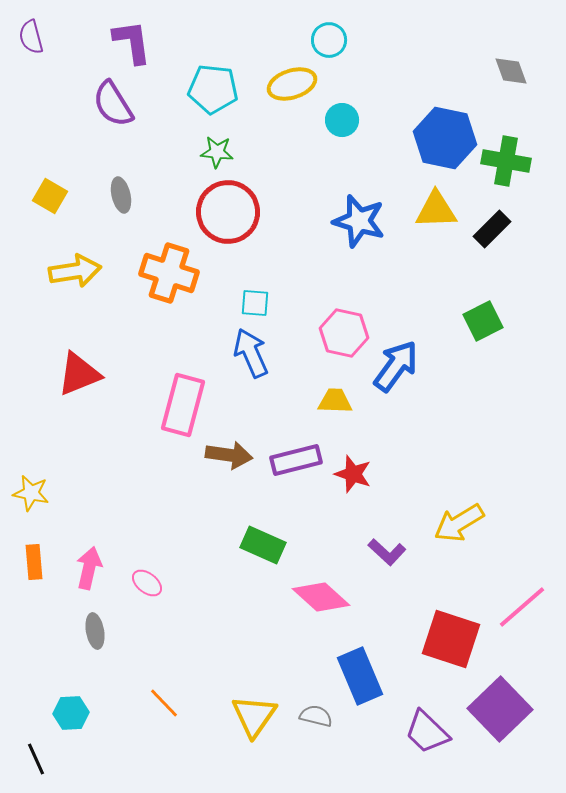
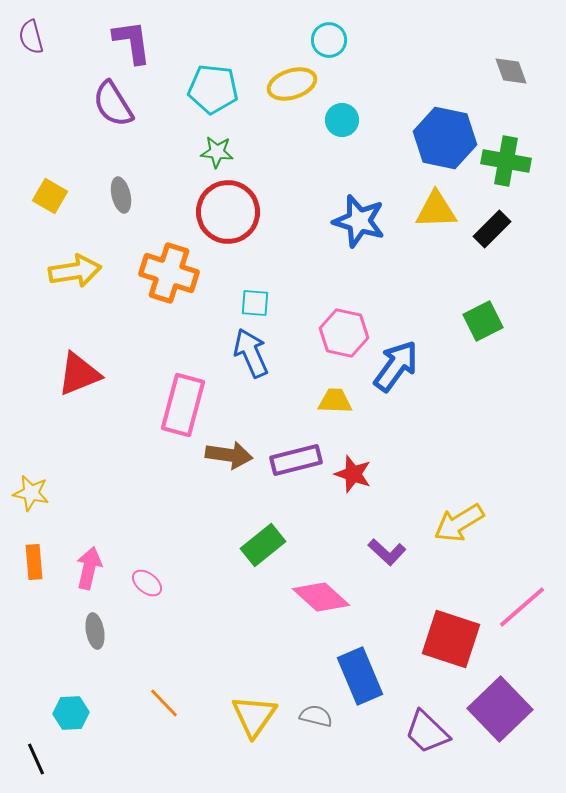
green rectangle at (263, 545): rotated 63 degrees counterclockwise
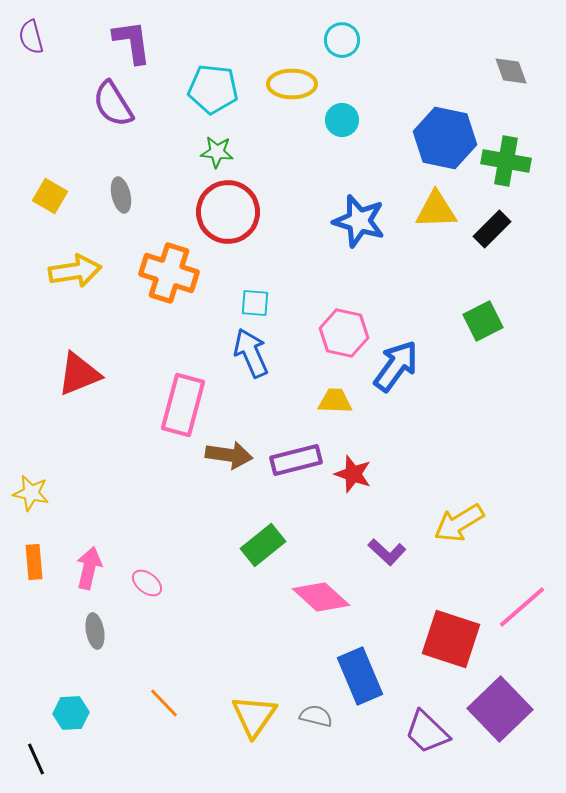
cyan circle at (329, 40): moved 13 px right
yellow ellipse at (292, 84): rotated 18 degrees clockwise
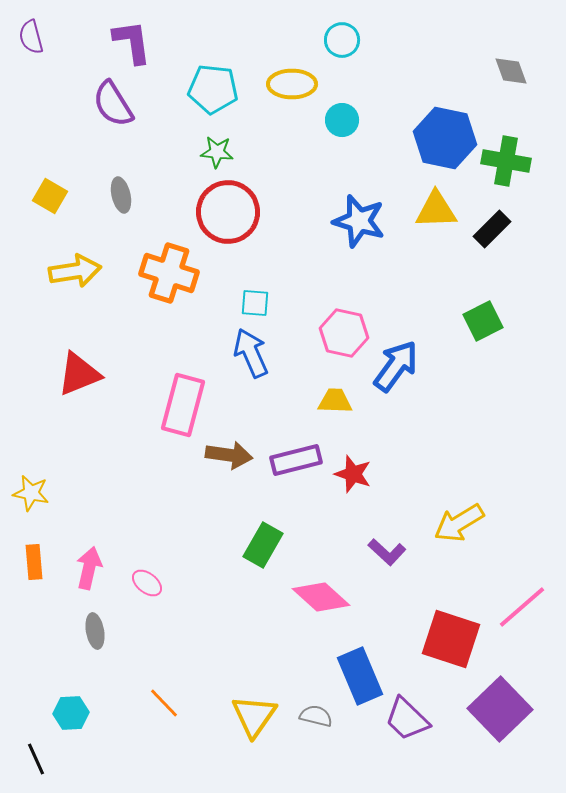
green rectangle at (263, 545): rotated 21 degrees counterclockwise
purple trapezoid at (427, 732): moved 20 px left, 13 px up
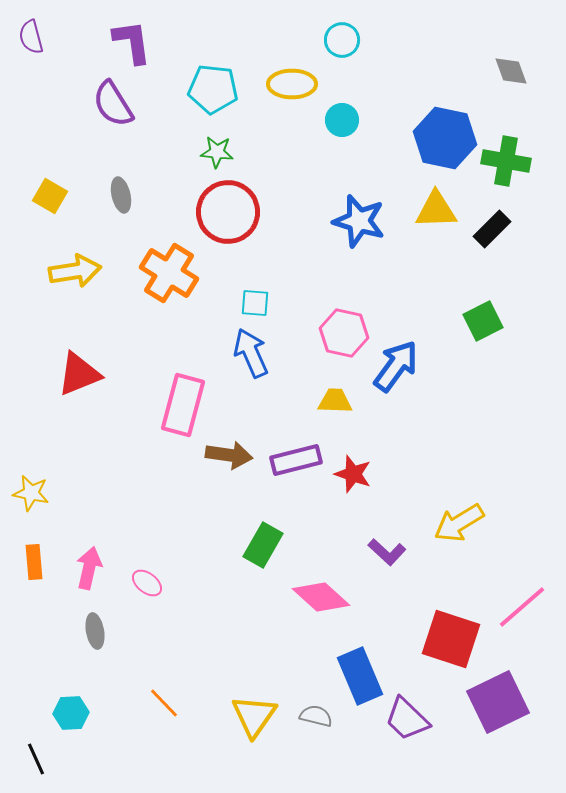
orange cross at (169, 273): rotated 14 degrees clockwise
purple square at (500, 709): moved 2 px left, 7 px up; rotated 18 degrees clockwise
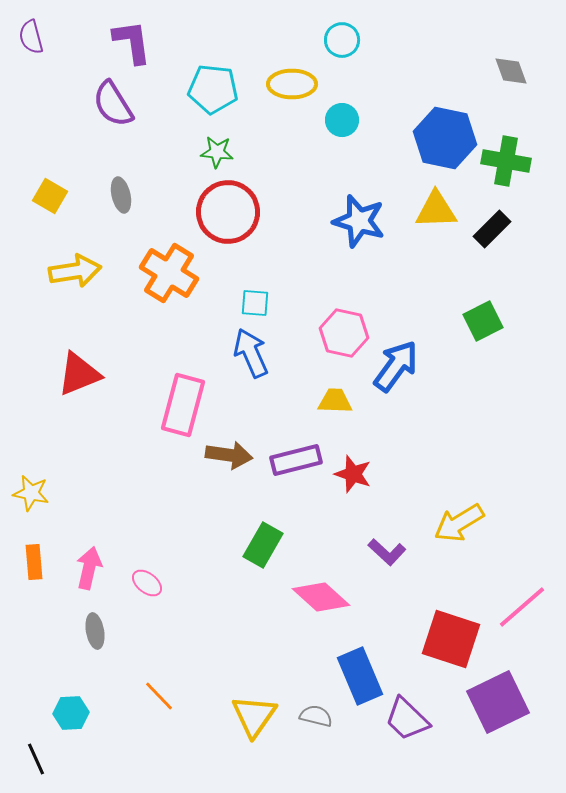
orange line at (164, 703): moved 5 px left, 7 px up
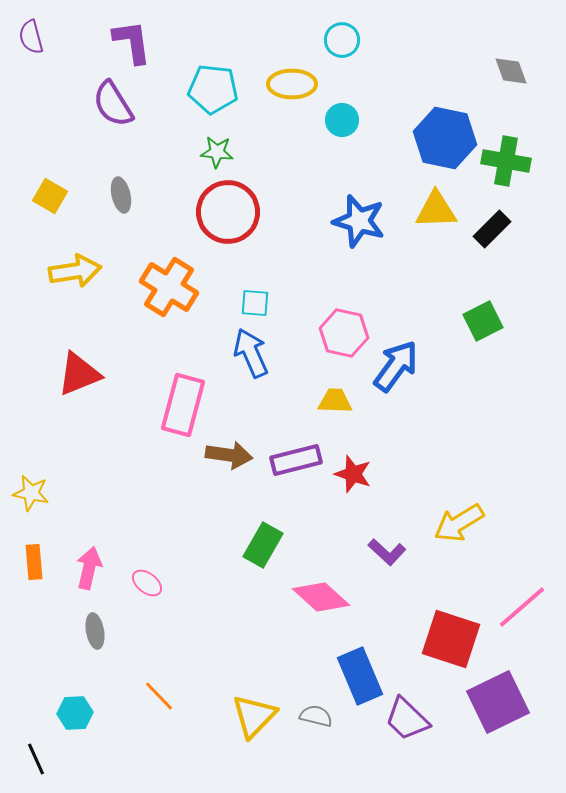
orange cross at (169, 273): moved 14 px down
cyan hexagon at (71, 713): moved 4 px right
yellow triangle at (254, 716): rotated 9 degrees clockwise
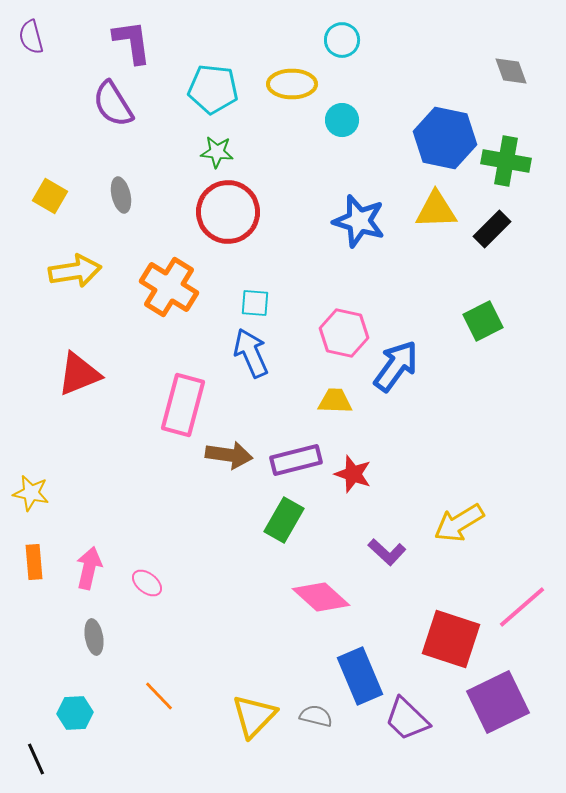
green rectangle at (263, 545): moved 21 px right, 25 px up
gray ellipse at (95, 631): moved 1 px left, 6 px down
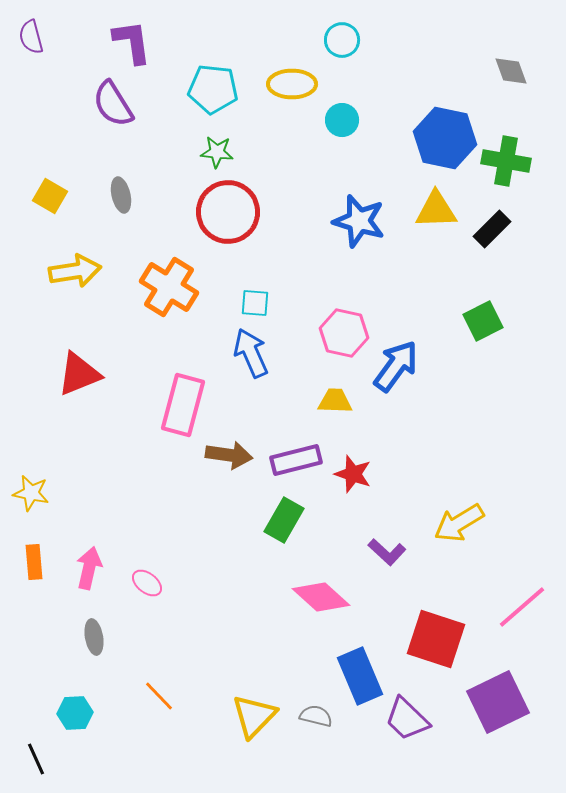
red square at (451, 639): moved 15 px left
